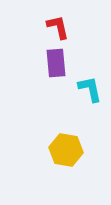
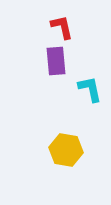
red L-shape: moved 4 px right
purple rectangle: moved 2 px up
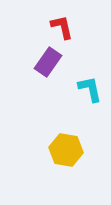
purple rectangle: moved 8 px left, 1 px down; rotated 40 degrees clockwise
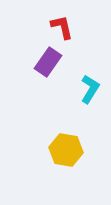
cyan L-shape: rotated 44 degrees clockwise
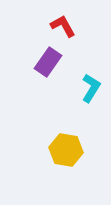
red L-shape: moved 1 px right, 1 px up; rotated 16 degrees counterclockwise
cyan L-shape: moved 1 px right, 1 px up
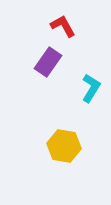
yellow hexagon: moved 2 px left, 4 px up
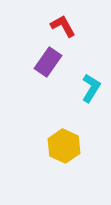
yellow hexagon: rotated 16 degrees clockwise
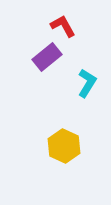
purple rectangle: moved 1 px left, 5 px up; rotated 16 degrees clockwise
cyan L-shape: moved 4 px left, 5 px up
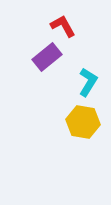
cyan L-shape: moved 1 px right, 1 px up
yellow hexagon: moved 19 px right, 24 px up; rotated 16 degrees counterclockwise
